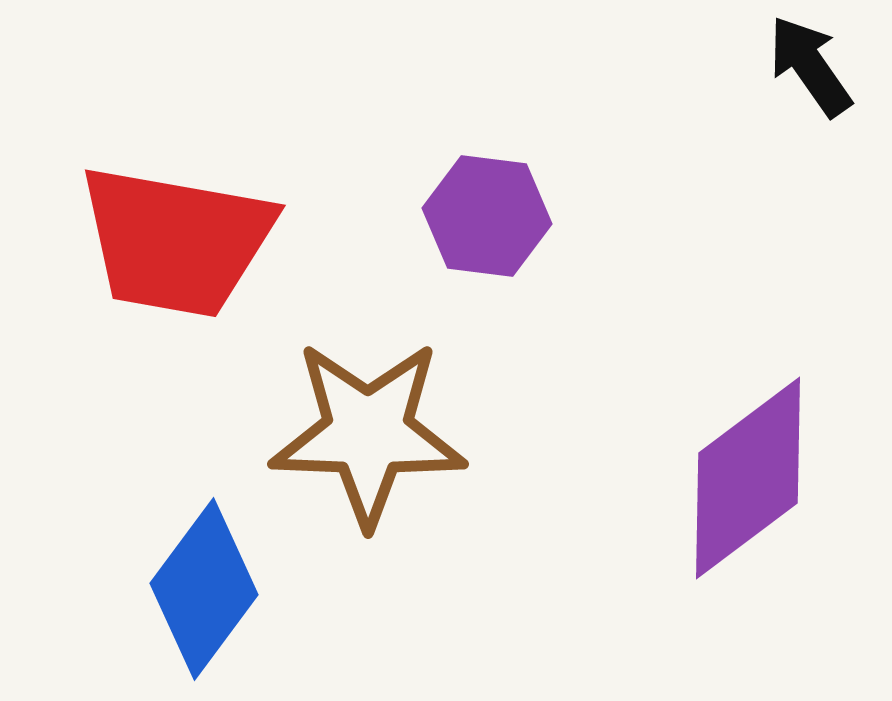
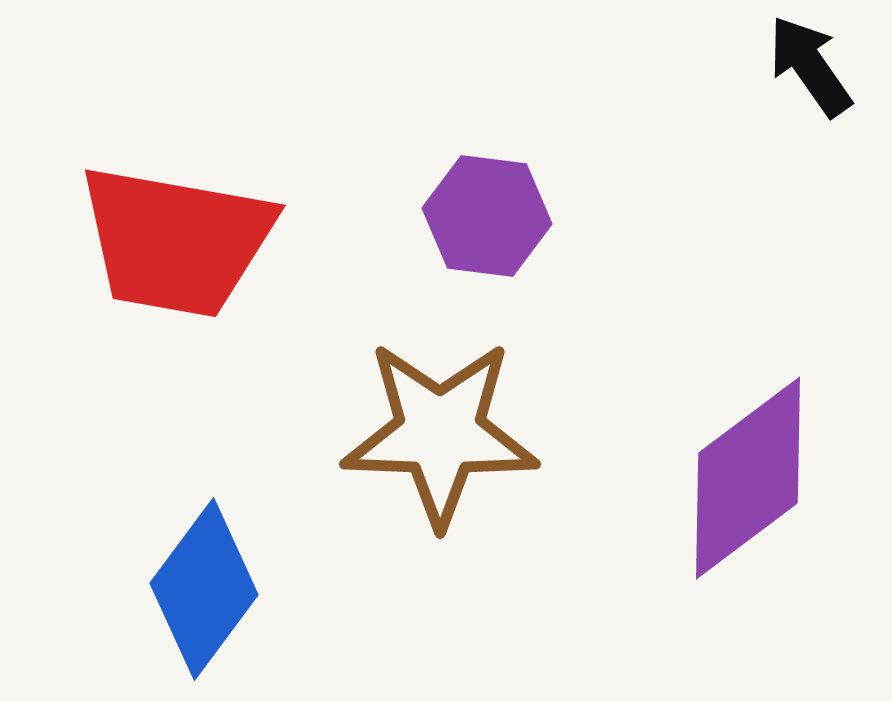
brown star: moved 72 px right
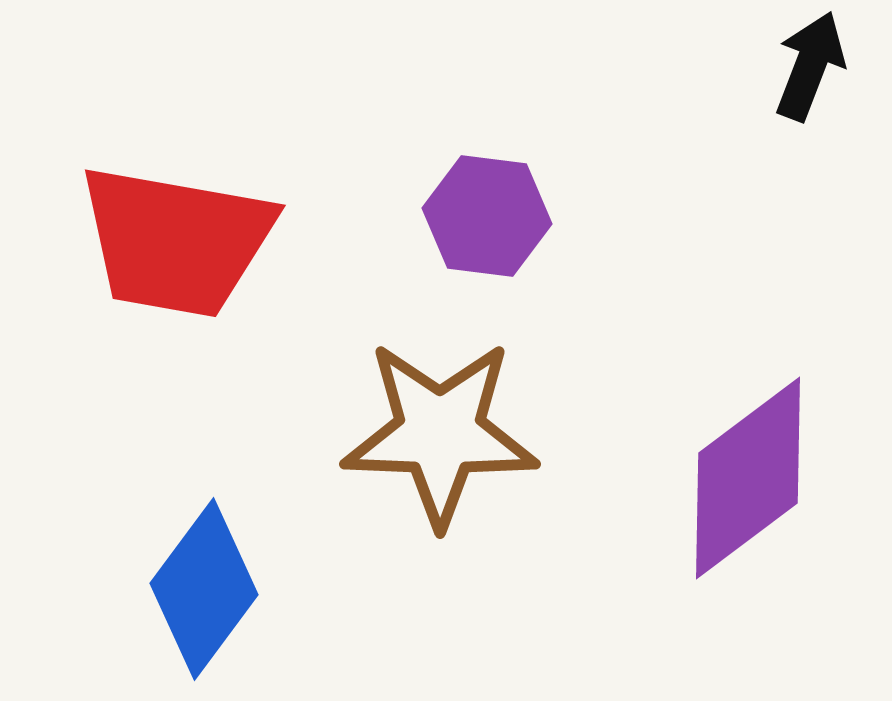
black arrow: rotated 56 degrees clockwise
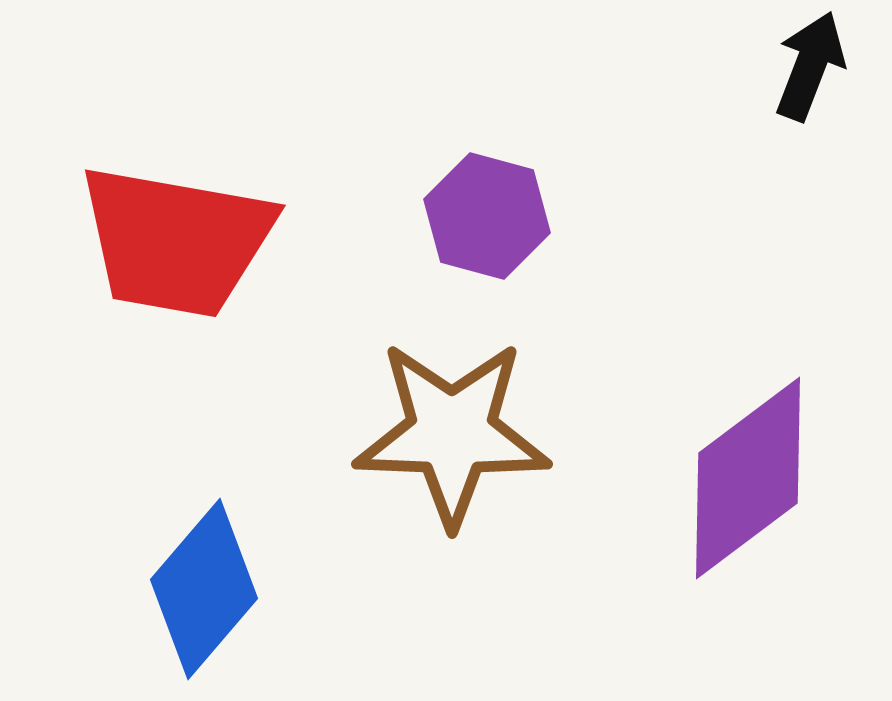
purple hexagon: rotated 8 degrees clockwise
brown star: moved 12 px right
blue diamond: rotated 4 degrees clockwise
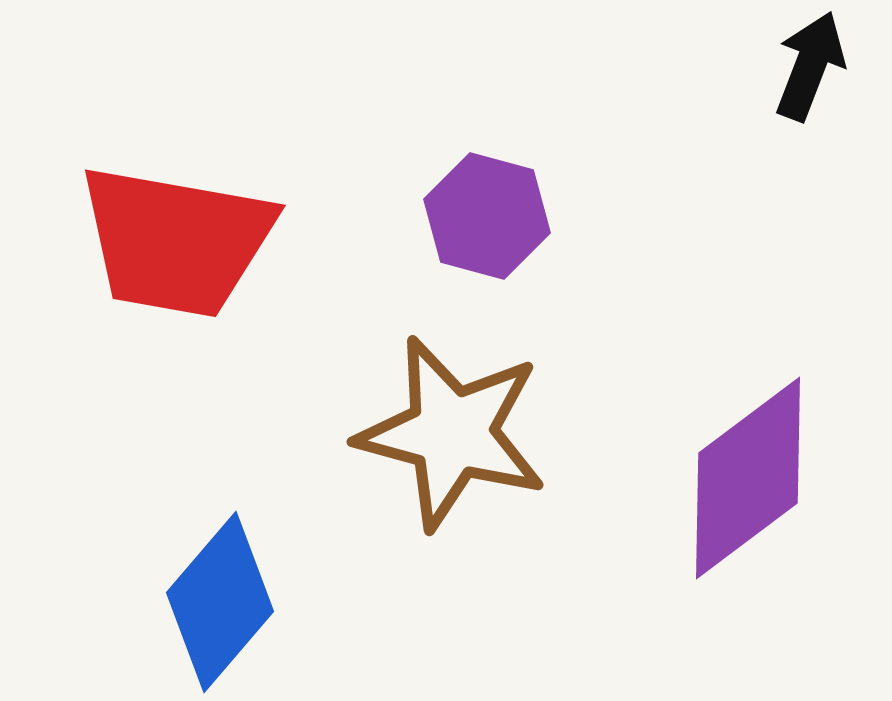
brown star: rotated 13 degrees clockwise
blue diamond: moved 16 px right, 13 px down
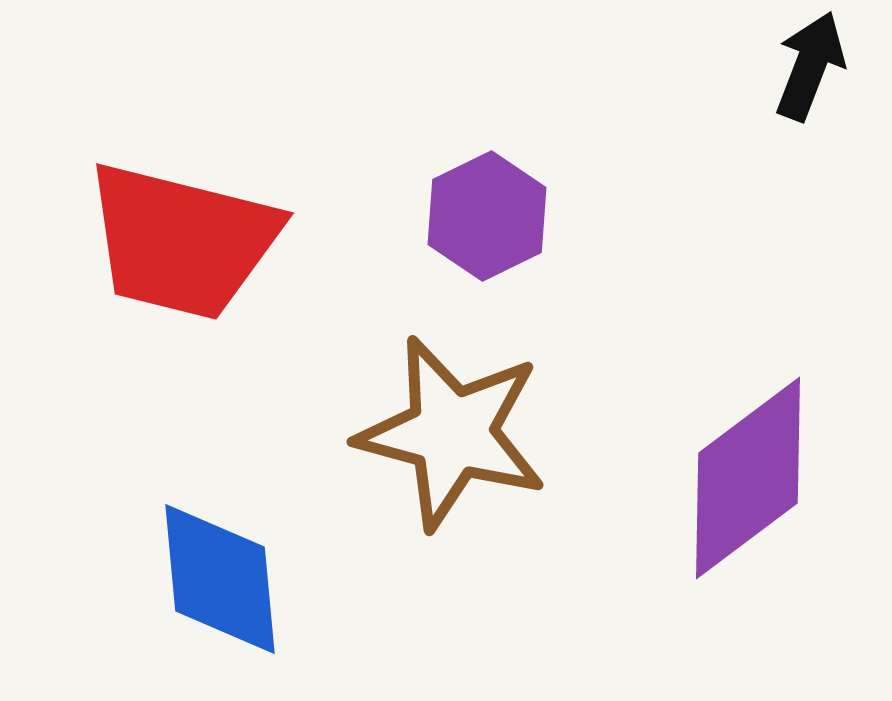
purple hexagon: rotated 19 degrees clockwise
red trapezoid: moved 6 px right; rotated 4 degrees clockwise
blue diamond: moved 23 px up; rotated 46 degrees counterclockwise
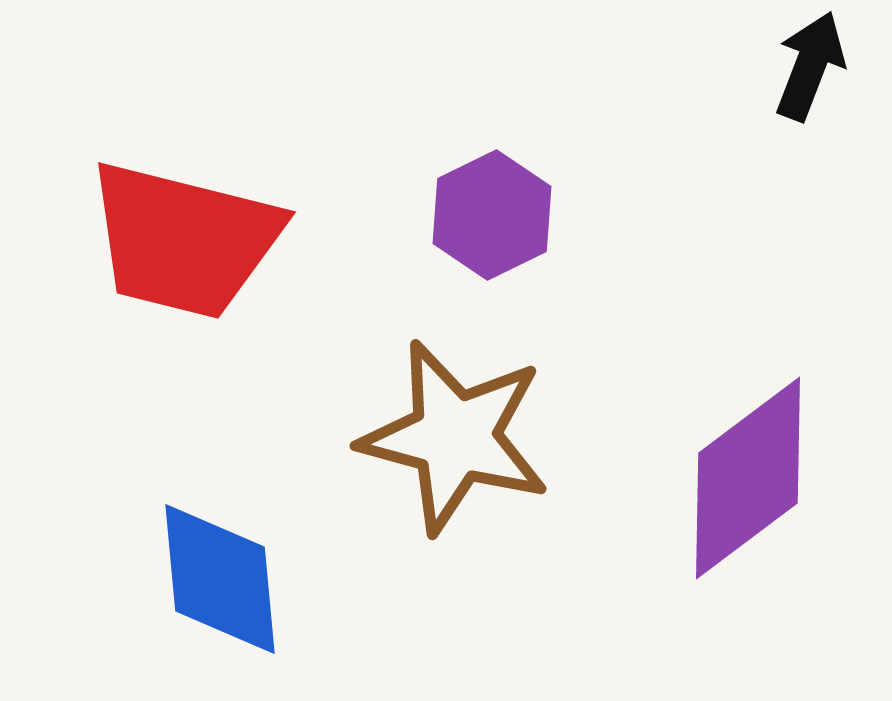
purple hexagon: moved 5 px right, 1 px up
red trapezoid: moved 2 px right, 1 px up
brown star: moved 3 px right, 4 px down
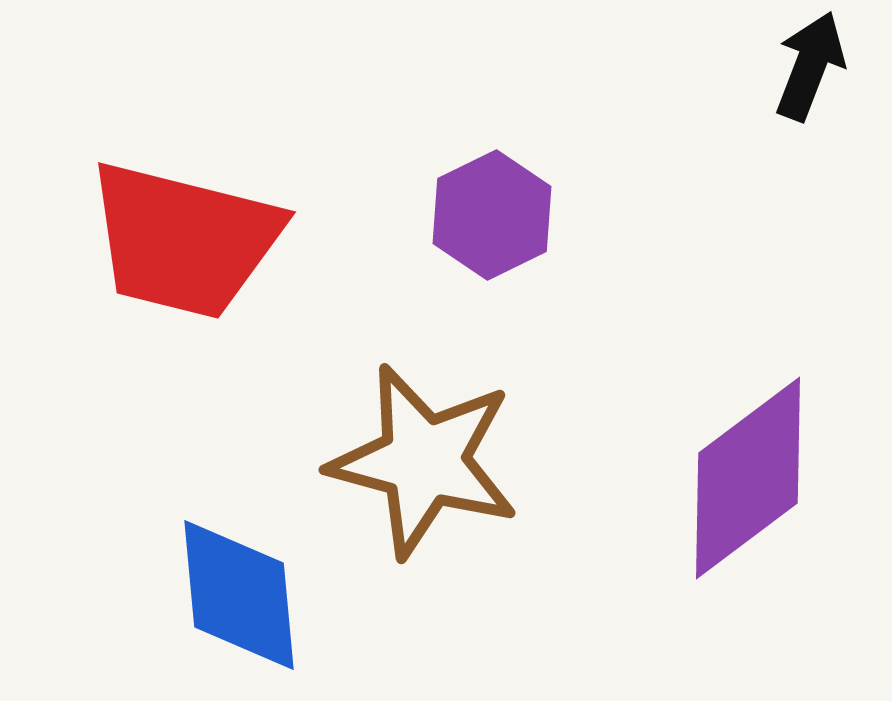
brown star: moved 31 px left, 24 px down
blue diamond: moved 19 px right, 16 px down
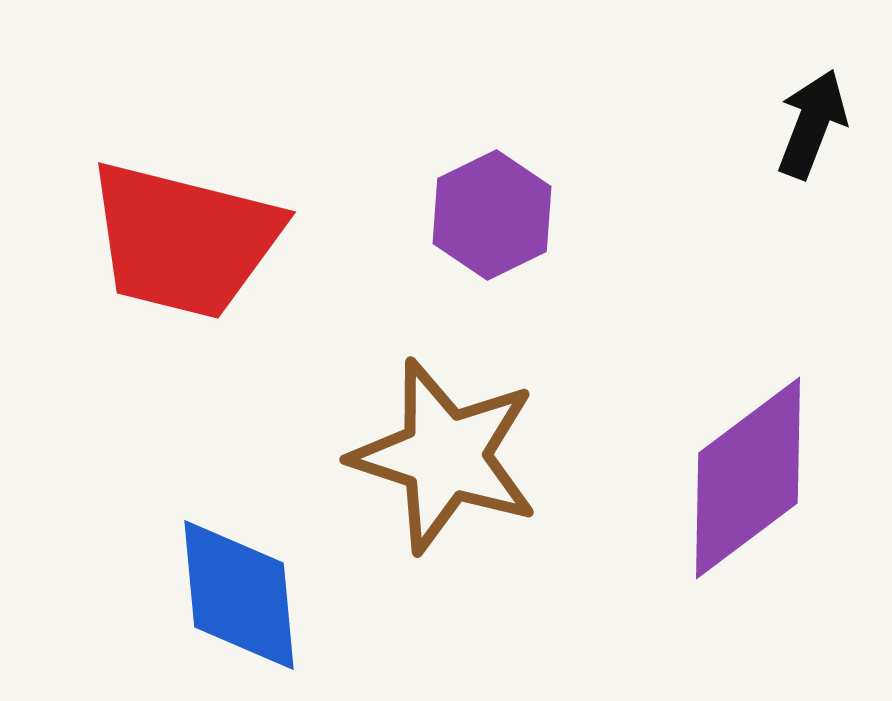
black arrow: moved 2 px right, 58 px down
brown star: moved 21 px right, 5 px up; rotated 3 degrees clockwise
